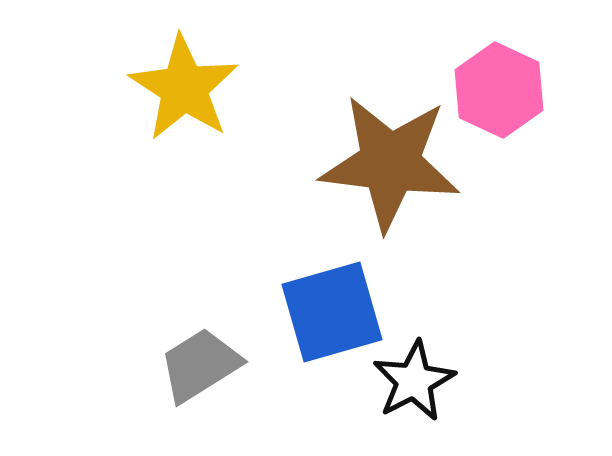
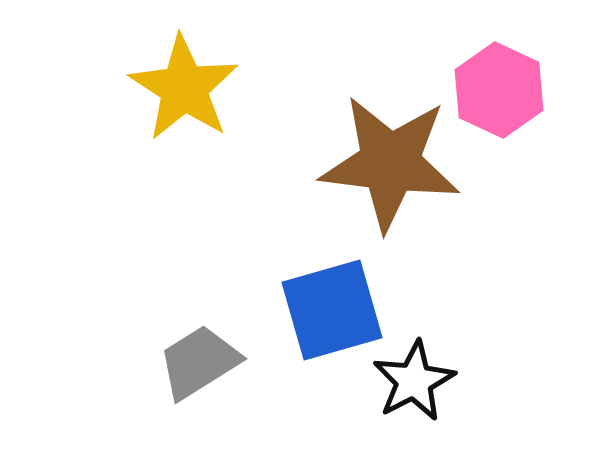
blue square: moved 2 px up
gray trapezoid: moved 1 px left, 3 px up
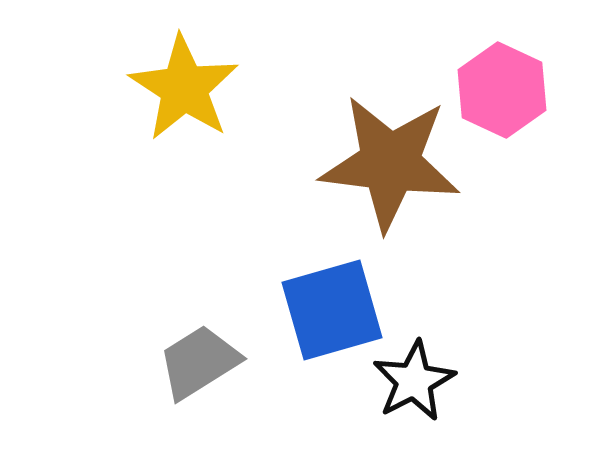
pink hexagon: moved 3 px right
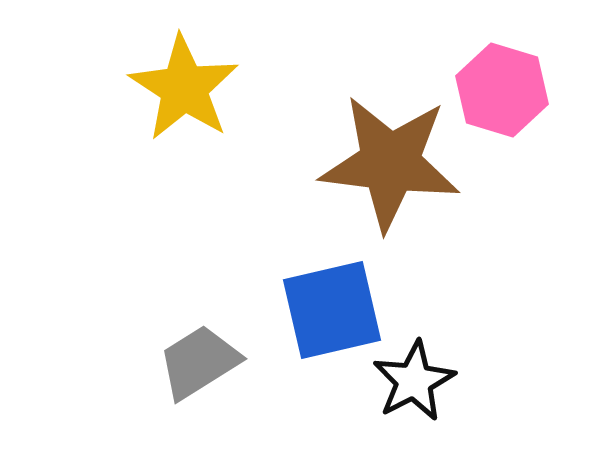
pink hexagon: rotated 8 degrees counterclockwise
blue square: rotated 3 degrees clockwise
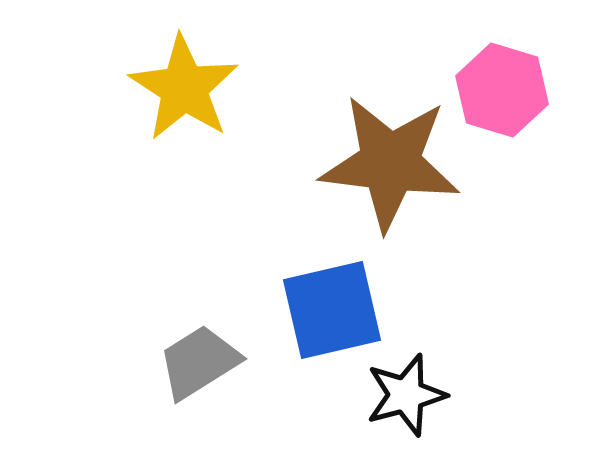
black star: moved 8 px left, 14 px down; rotated 12 degrees clockwise
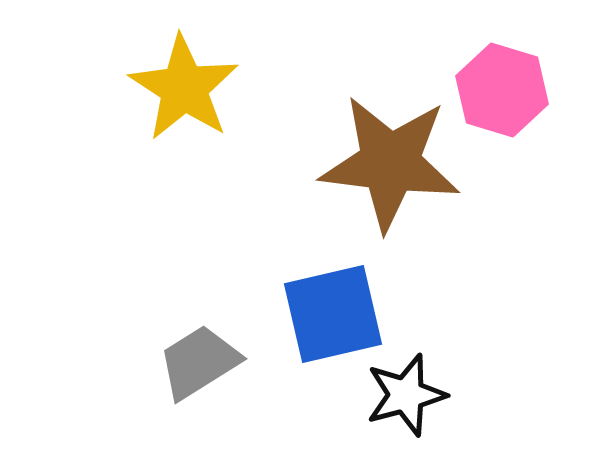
blue square: moved 1 px right, 4 px down
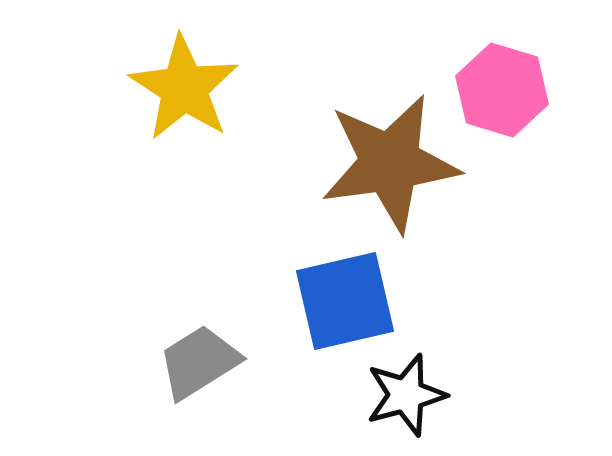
brown star: rotated 15 degrees counterclockwise
blue square: moved 12 px right, 13 px up
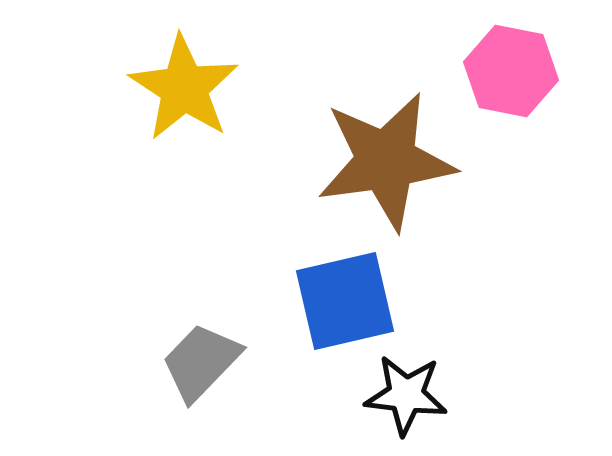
pink hexagon: moved 9 px right, 19 px up; rotated 6 degrees counterclockwise
brown star: moved 4 px left, 2 px up
gray trapezoid: moved 2 px right; rotated 14 degrees counterclockwise
black star: rotated 22 degrees clockwise
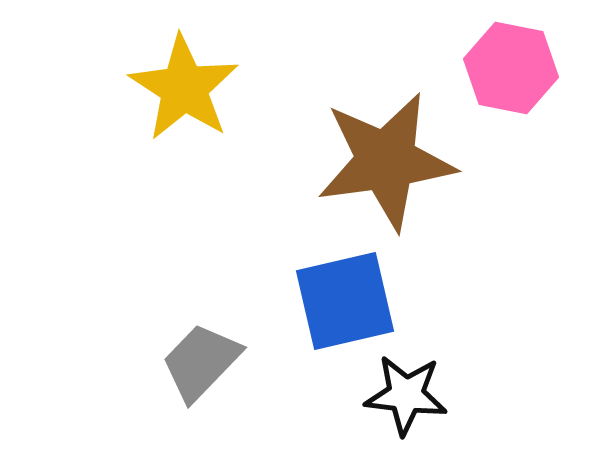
pink hexagon: moved 3 px up
